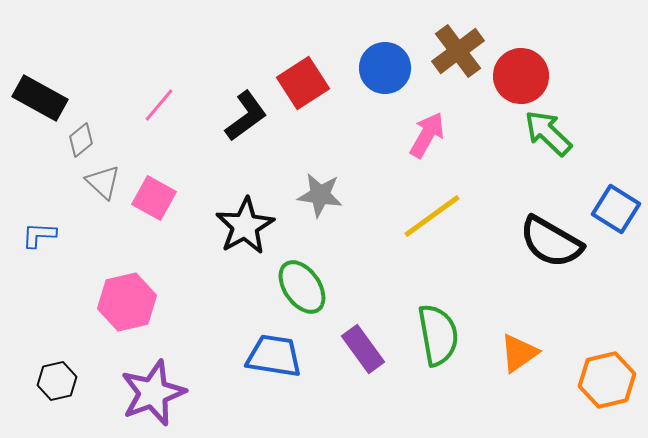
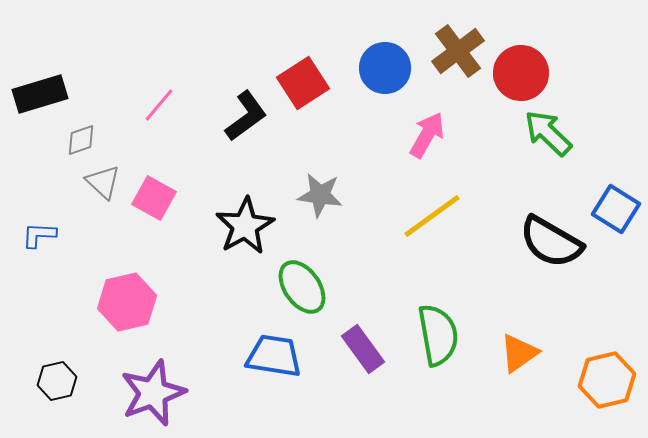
red circle: moved 3 px up
black rectangle: moved 4 px up; rotated 46 degrees counterclockwise
gray diamond: rotated 20 degrees clockwise
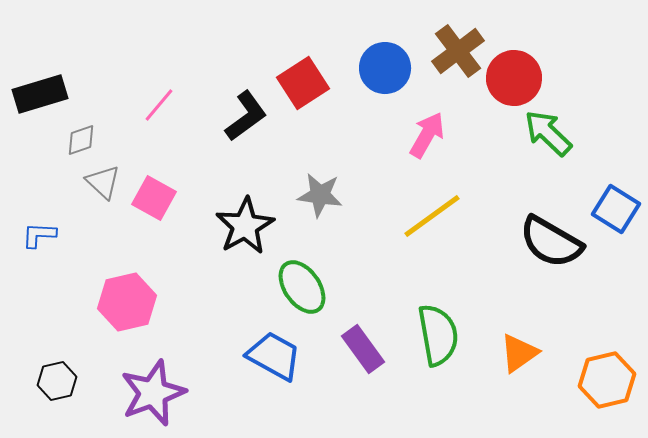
red circle: moved 7 px left, 5 px down
blue trapezoid: rotated 20 degrees clockwise
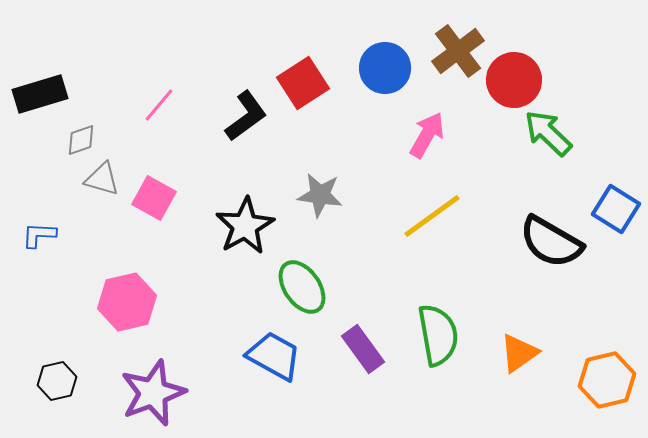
red circle: moved 2 px down
gray triangle: moved 1 px left, 3 px up; rotated 27 degrees counterclockwise
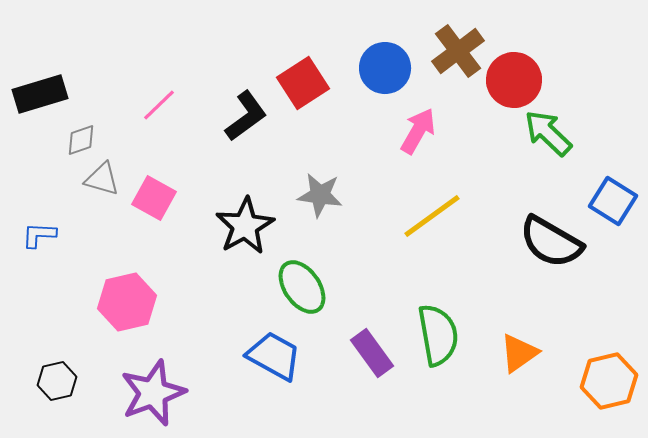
pink line: rotated 6 degrees clockwise
pink arrow: moved 9 px left, 4 px up
blue square: moved 3 px left, 8 px up
purple rectangle: moved 9 px right, 4 px down
orange hexagon: moved 2 px right, 1 px down
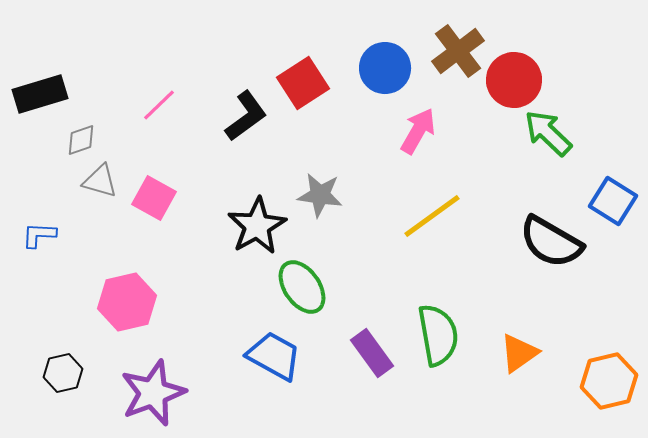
gray triangle: moved 2 px left, 2 px down
black star: moved 12 px right
black hexagon: moved 6 px right, 8 px up
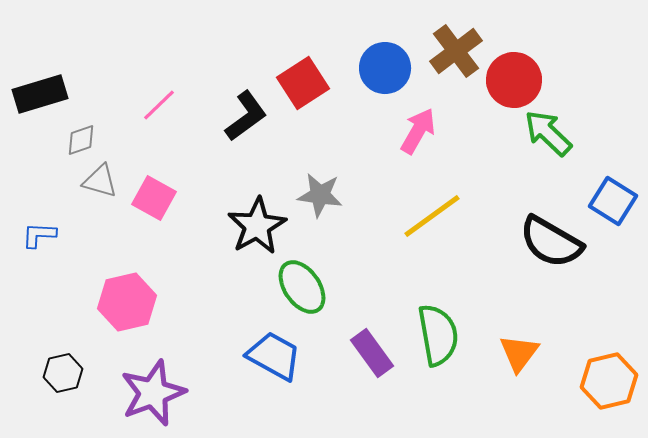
brown cross: moved 2 px left
orange triangle: rotated 18 degrees counterclockwise
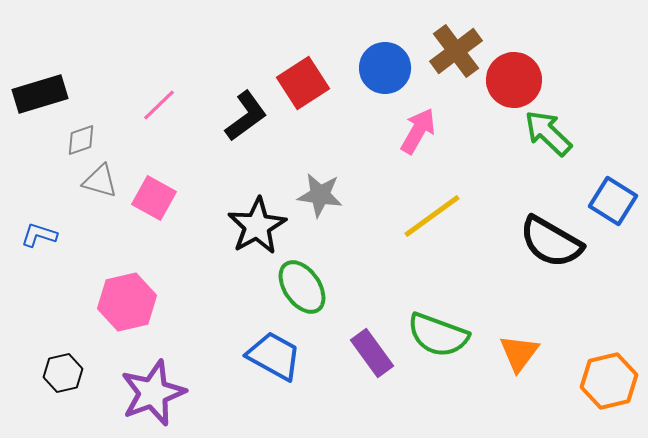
blue L-shape: rotated 15 degrees clockwise
green semicircle: rotated 120 degrees clockwise
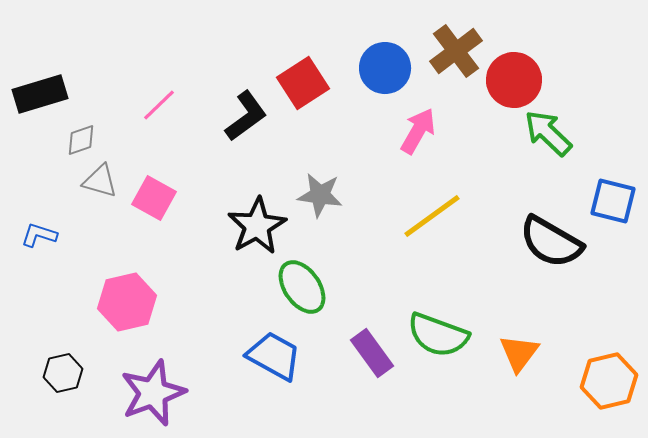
blue square: rotated 18 degrees counterclockwise
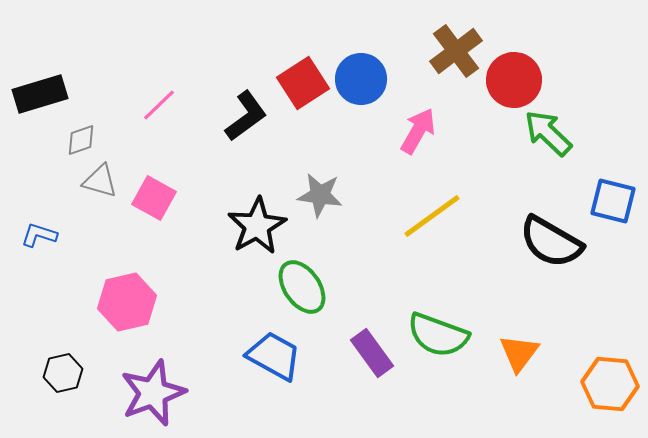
blue circle: moved 24 px left, 11 px down
orange hexagon: moved 1 px right, 3 px down; rotated 18 degrees clockwise
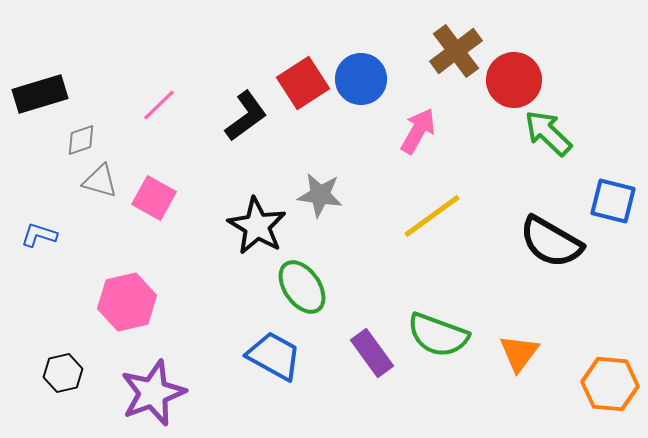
black star: rotated 12 degrees counterclockwise
